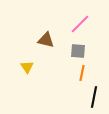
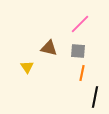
brown triangle: moved 3 px right, 8 px down
black line: moved 1 px right
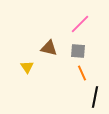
orange line: rotated 35 degrees counterclockwise
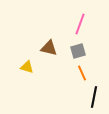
pink line: rotated 25 degrees counterclockwise
gray square: rotated 21 degrees counterclockwise
yellow triangle: rotated 40 degrees counterclockwise
black line: moved 1 px left
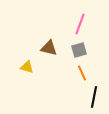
gray square: moved 1 px right, 1 px up
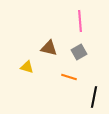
pink line: moved 3 px up; rotated 25 degrees counterclockwise
gray square: moved 2 px down; rotated 14 degrees counterclockwise
orange line: moved 13 px left, 4 px down; rotated 49 degrees counterclockwise
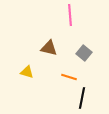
pink line: moved 10 px left, 6 px up
gray square: moved 5 px right, 1 px down; rotated 21 degrees counterclockwise
yellow triangle: moved 5 px down
black line: moved 12 px left, 1 px down
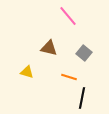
pink line: moved 2 px left, 1 px down; rotated 35 degrees counterclockwise
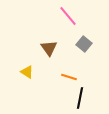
brown triangle: rotated 42 degrees clockwise
gray square: moved 9 px up
yellow triangle: rotated 16 degrees clockwise
black line: moved 2 px left
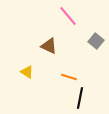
gray square: moved 12 px right, 3 px up
brown triangle: moved 2 px up; rotated 30 degrees counterclockwise
